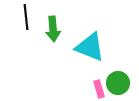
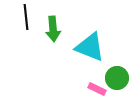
green circle: moved 1 px left, 5 px up
pink rectangle: moved 2 px left; rotated 48 degrees counterclockwise
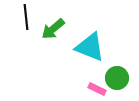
green arrow: rotated 55 degrees clockwise
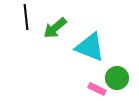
green arrow: moved 2 px right, 1 px up
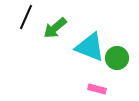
black line: rotated 30 degrees clockwise
green circle: moved 20 px up
pink rectangle: rotated 12 degrees counterclockwise
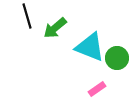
black line: moved 1 px right, 1 px up; rotated 40 degrees counterclockwise
pink rectangle: rotated 48 degrees counterclockwise
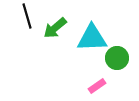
cyan triangle: moved 2 px right, 9 px up; rotated 24 degrees counterclockwise
pink rectangle: moved 3 px up
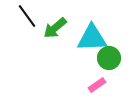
black line: rotated 20 degrees counterclockwise
green circle: moved 8 px left
pink rectangle: moved 1 px up
